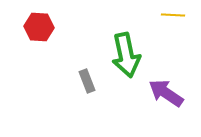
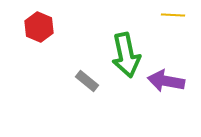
red hexagon: rotated 20 degrees clockwise
gray rectangle: rotated 30 degrees counterclockwise
purple arrow: moved 12 px up; rotated 24 degrees counterclockwise
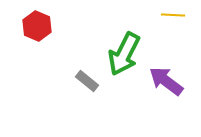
red hexagon: moved 2 px left, 1 px up
green arrow: moved 2 px left, 1 px up; rotated 39 degrees clockwise
purple arrow: rotated 27 degrees clockwise
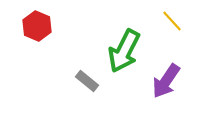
yellow line: moved 1 px left, 6 px down; rotated 45 degrees clockwise
green arrow: moved 3 px up
purple arrow: rotated 93 degrees counterclockwise
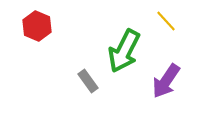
yellow line: moved 6 px left
gray rectangle: moved 1 px right; rotated 15 degrees clockwise
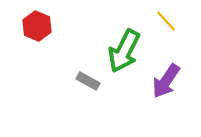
gray rectangle: rotated 25 degrees counterclockwise
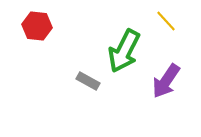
red hexagon: rotated 16 degrees counterclockwise
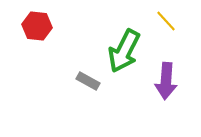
purple arrow: rotated 30 degrees counterclockwise
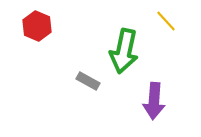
red hexagon: rotated 16 degrees clockwise
green arrow: rotated 15 degrees counterclockwise
purple arrow: moved 12 px left, 20 px down
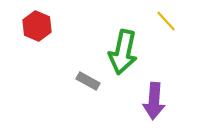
green arrow: moved 1 px left, 1 px down
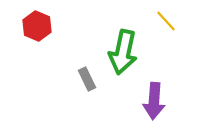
gray rectangle: moved 1 px left, 2 px up; rotated 35 degrees clockwise
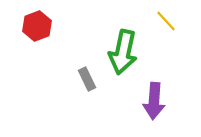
red hexagon: rotated 16 degrees clockwise
